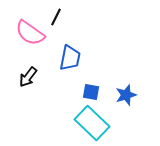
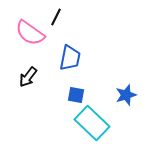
blue square: moved 15 px left, 3 px down
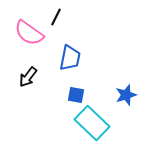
pink semicircle: moved 1 px left
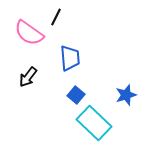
blue trapezoid: rotated 16 degrees counterclockwise
blue square: rotated 30 degrees clockwise
cyan rectangle: moved 2 px right
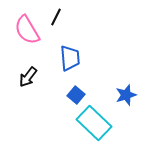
pink semicircle: moved 2 px left, 3 px up; rotated 24 degrees clockwise
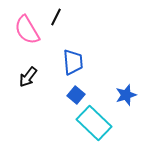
blue trapezoid: moved 3 px right, 4 px down
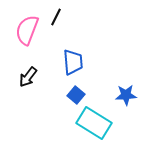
pink semicircle: rotated 52 degrees clockwise
blue star: rotated 15 degrees clockwise
cyan rectangle: rotated 12 degrees counterclockwise
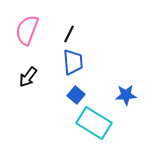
black line: moved 13 px right, 17 px down
